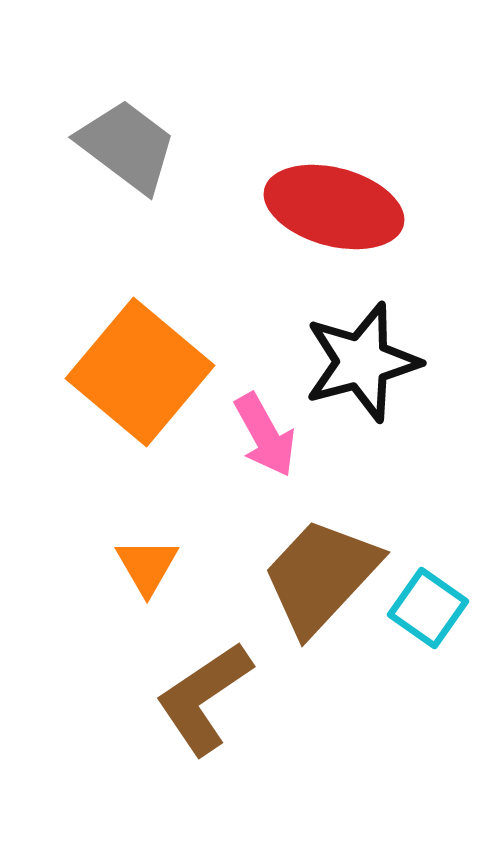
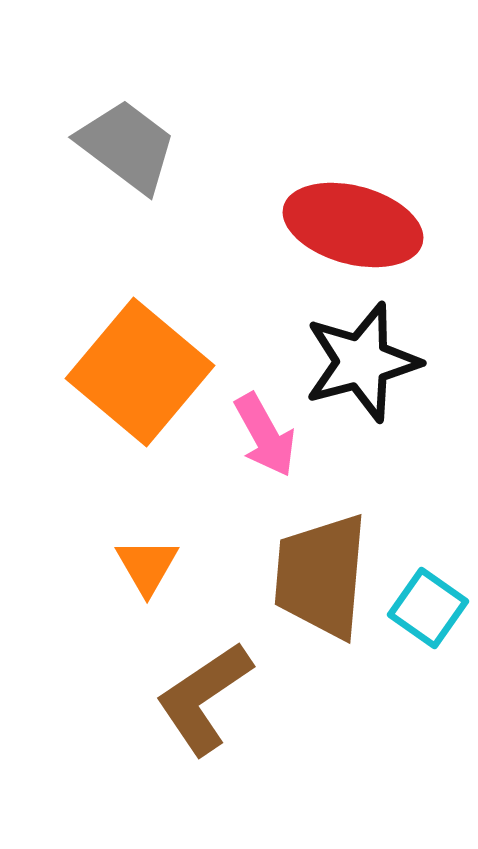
red ellipse: moved 19 px right, 18 px down
brown trapezoid: rotated 38 degrees counterclockwise
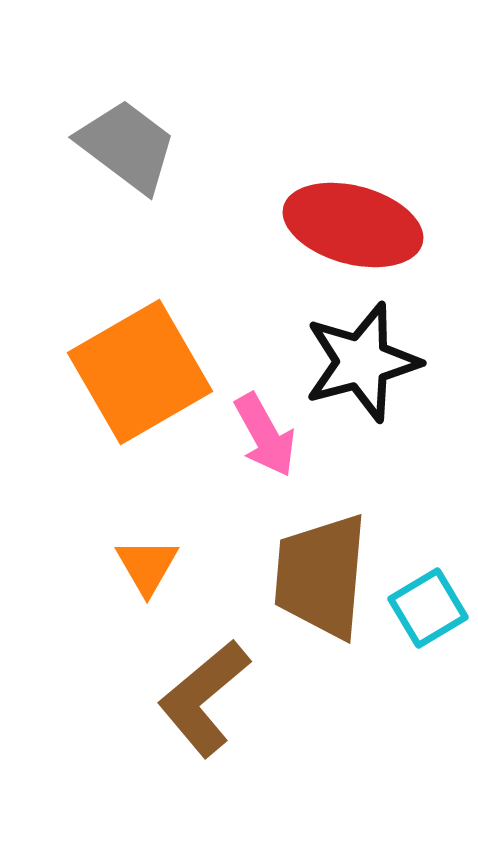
orange square: rotated 20 degrees clockwise
cyan square: rotated 24 degrees clockwise
brown L-shape: rotated 6 degrees counterclockwise
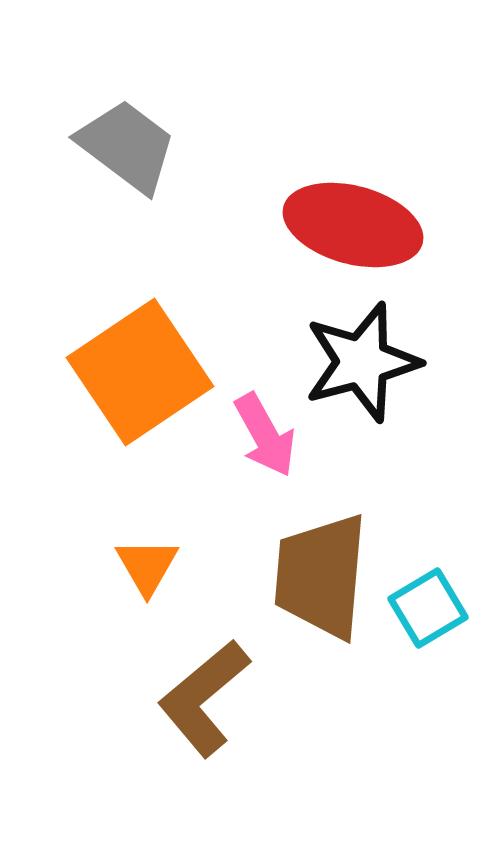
orange square: rotated 4 degrees counterclockwise
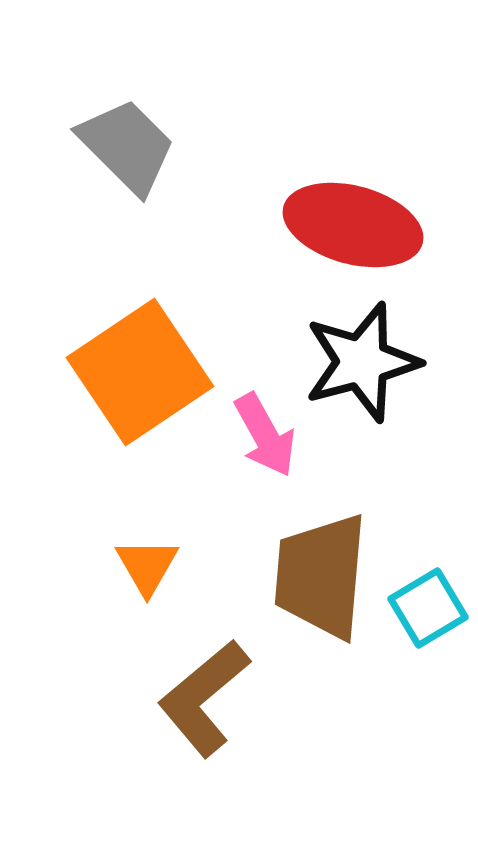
gray trapezoid: rotated 8 degrees clockwise
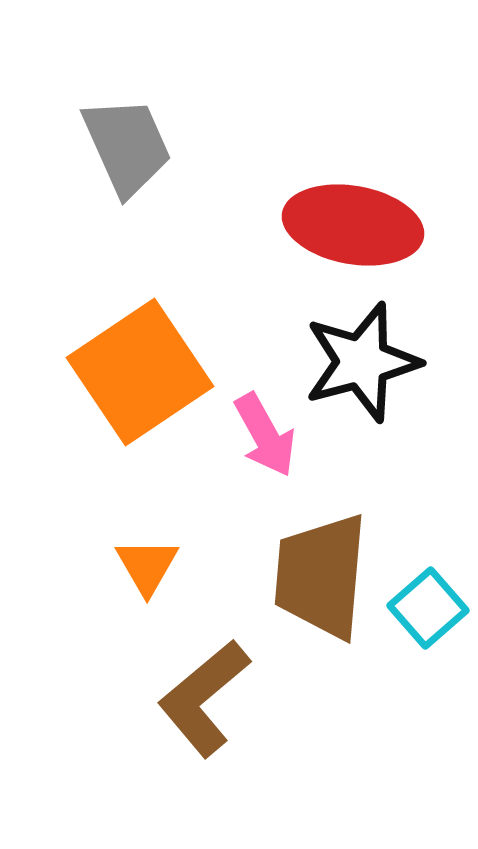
gray trapezoid: rotated 21 degrees clockwise
red ellipse: rotated 5 degrees counterclockwise
cyan square: rotated 10 degrees counterclockwise
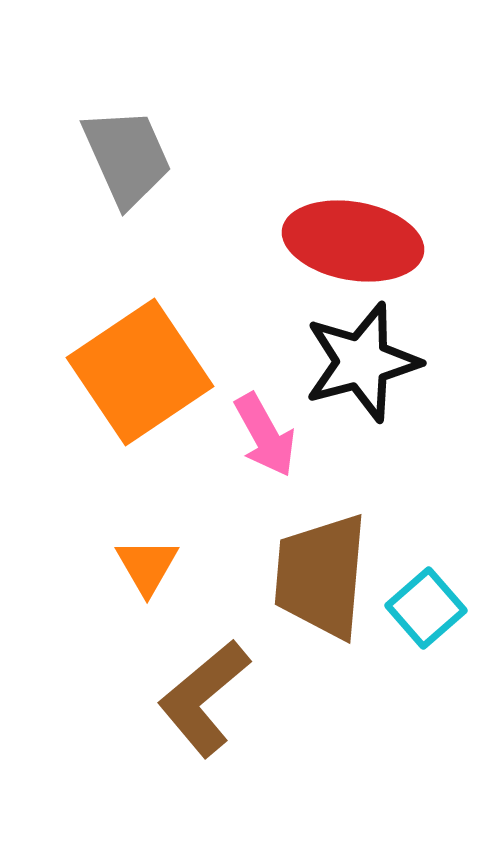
gray trapezoid: moved 11 px down
red ellipse: moved 16 px down
cyan square: moved 2 px left
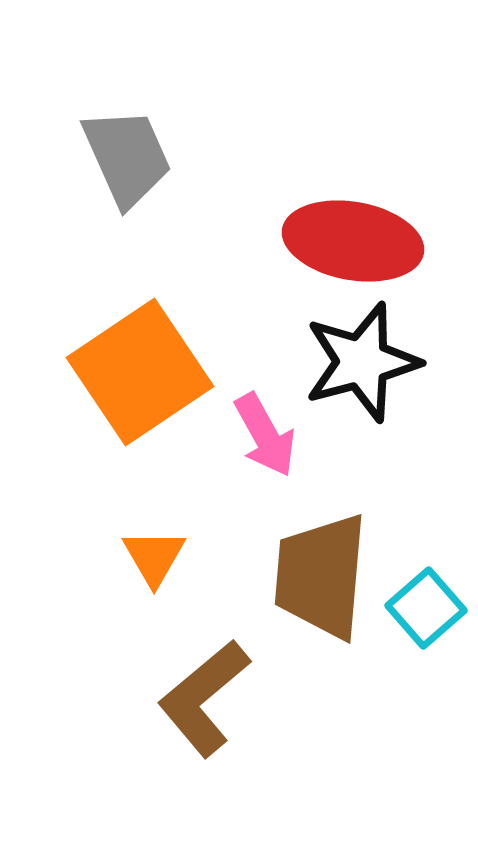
orange triangle: moved 7 px right, 9 px up
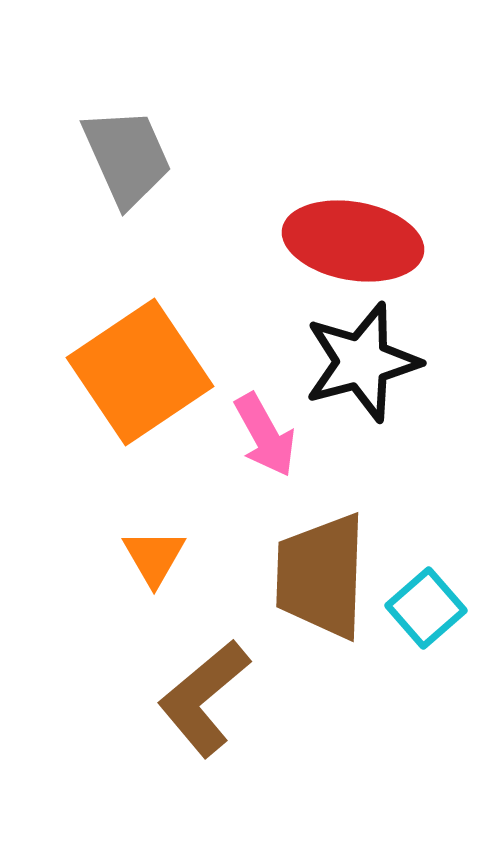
brown trapezoid: rotated 3 degrees counterclockwise
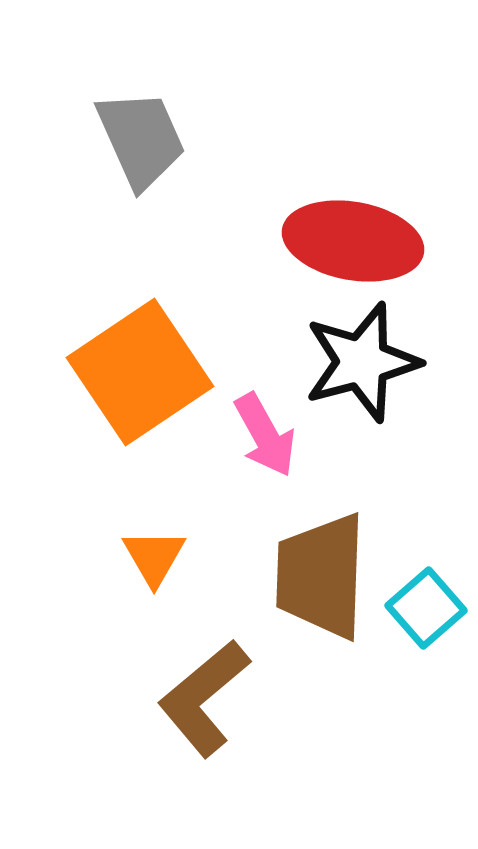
gray trapezoid: moved 14 px right, 18 px up
